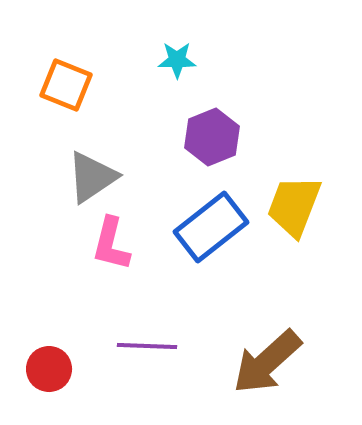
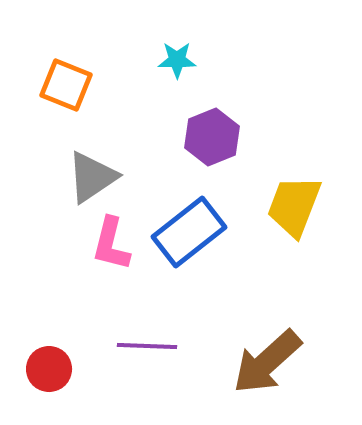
blue rectangle: moved 22 px left, 5 px down
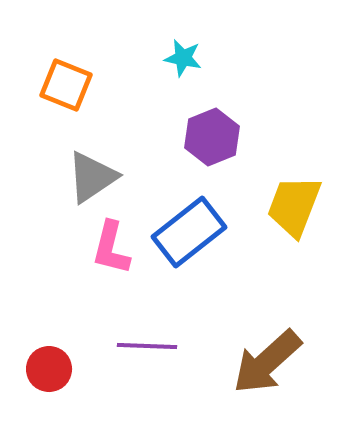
cyan star: moved 6 px right, 2 px up; rotated 12 degrees clockwise
pink L-shape: moved 4 px down
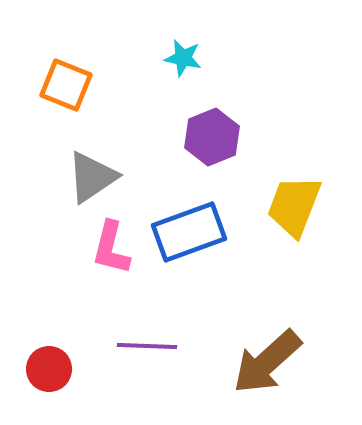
blue rectangle: rotated 18 degrees clockwise
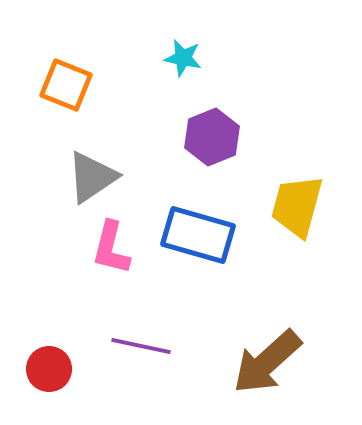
yellow trapezoid: moved 3 px right; rotated 6 degrees counterclockwise
blue rectangle: moved 9 px right, 3 px down; rotated 36 degrees clockwise
purple line: moved 6 px left; rotated 10 degrees clockwise
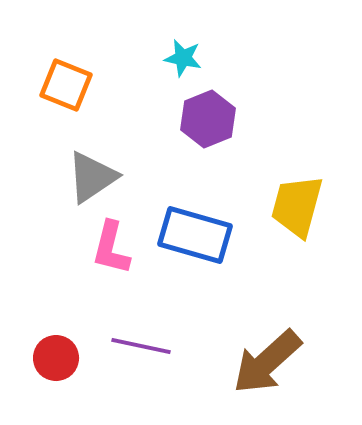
purple hexagon: moved 4 px left, 18 px up
blue rectangle: moved 3 px left
red circle: moved 7 px right, 11 px up
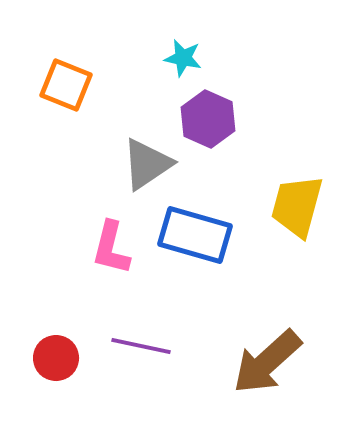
purple hexagon: rotated 14 degrees counterclockwise
gray triangle: moved 55 px right, 13 px up
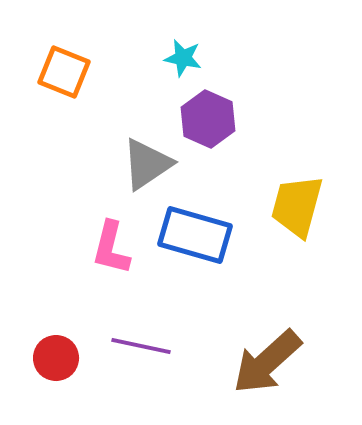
orange square: moved 2 px left, 13 px up
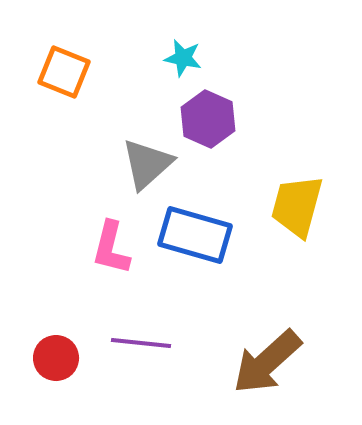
gray triangle: rotated 8 degrees counterclockwise
purple line: moved 3 px up; rotated 6 degrees counterclockwise
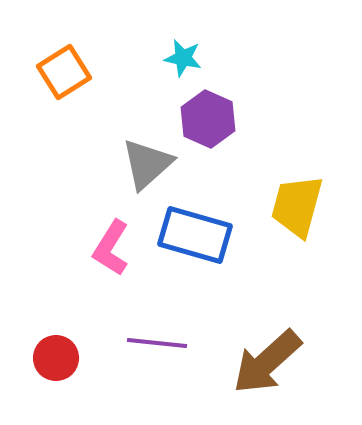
orange square: rotated 36 degrees clockwise
pink L-shape: rotated 18 degrees clockwise
purple line: moved 16 px right
